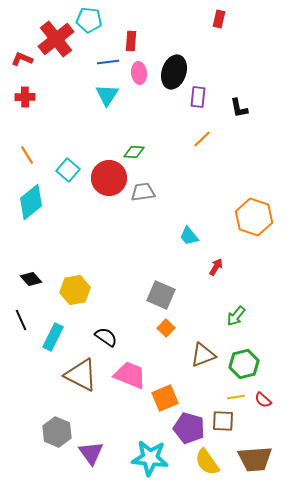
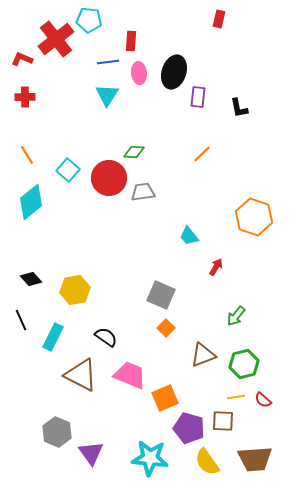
orange line at (202, 139): moved 15 px down
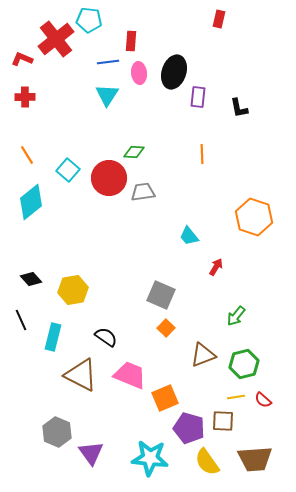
orange line at (202, 154): rotated 48 degrees counterclockwise
yellow hexagon at (75, 290): moved 2 px left
cyan rectangle at (53, 337): rotated 12 degrees counterclockwise
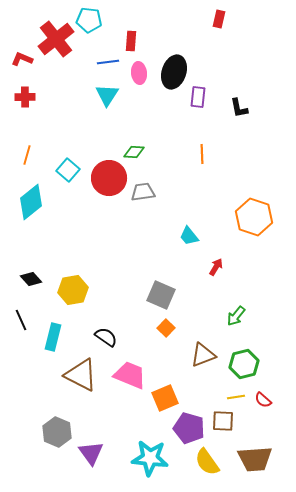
orange line at (27, 155): rotated 48 degrees clockwise
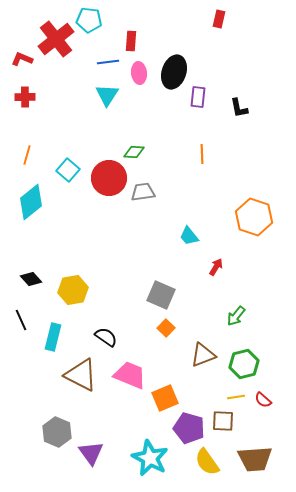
cyan star at (150, 458): rotated 21 degrees clockwise
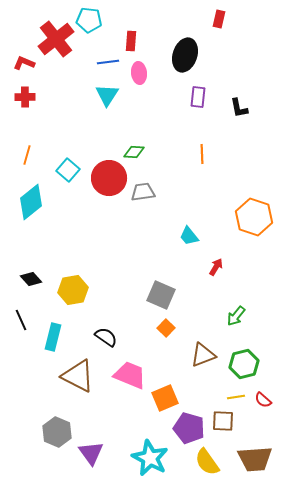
red L-shape at (22, 59): moved 2 px right, 4 px down
black ellipse at (174, 72): moved 11 px right, 17 px up
brown triangle at (81, 375): moved 3 px left, 1 px down
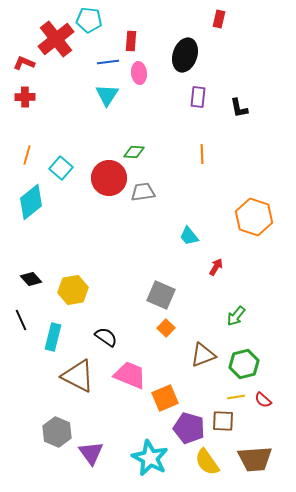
cyan square at (68, 170): moved 7 px left, 2 px up
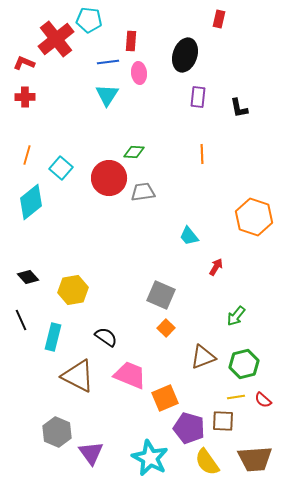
black diamond at (31, 279): moved 3 px left, 2 px up
brown triangle at (203, 355): moved 2 px down
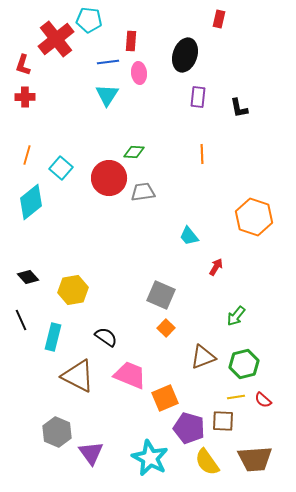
red L-shape at (24, 63): moved 1 px left, 2 px down; rotated 95 degrees counterclockwise
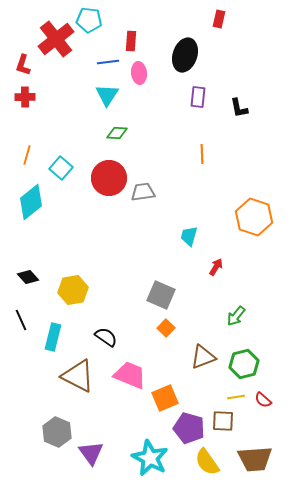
green diamond at (134, 152): moved 17 px left, 19 px up
cyan trapezoid at (189, 236): rotated 55 degrees clockwise
